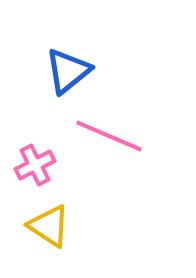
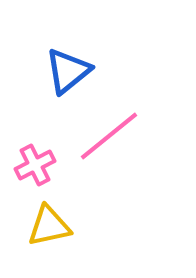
pink line: rotated 62 degrees counterclockwise
yellow triangle: rotated 45 degrees counterclockwise
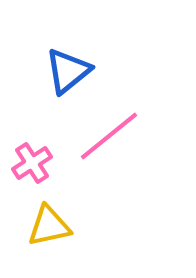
pink cross: moved 3 px left, 2 px up; rotated 6 degrees counterclockwise
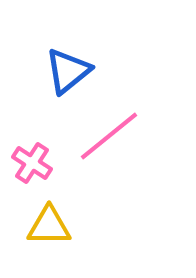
pink cross: rotated 24 degrees counterclockwise
yellow triangle: rotated 12 degrees clockwise
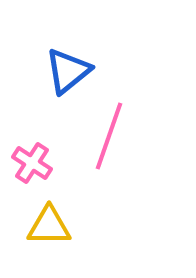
pink line: rotated 32 degrees counterclockwise
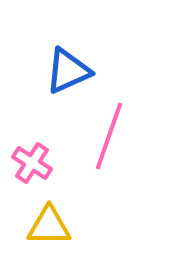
blue triangle: rotated 15 degrees clockwise
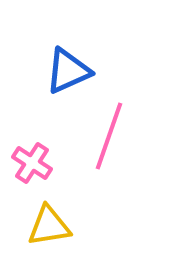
yellow triangle: rotated 9 degrees counterclockwise
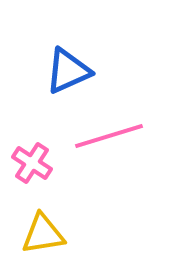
pink line: rotated 54 degrees clockwise
yellow triangle: moved 6 px left, 8 px down
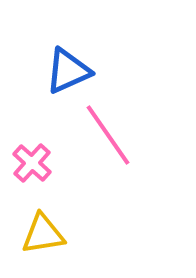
pink line: moved 1 px left, 1 px up; rotated 72 degrees clockwise
pink cross: rotated 9 degrees clockwise
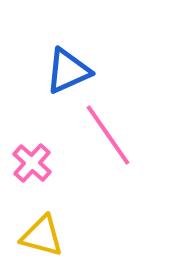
yellow triangle: moved 1 px left, 2 px down; rotated 24 degrees clockwise
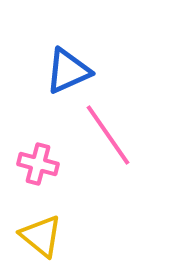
pink cross: moved 6 px right, 1 px down; rotated 27 degrees counterclockwise
yellow triangle: moved 1 px left; rotated 24 degrees clockwise
